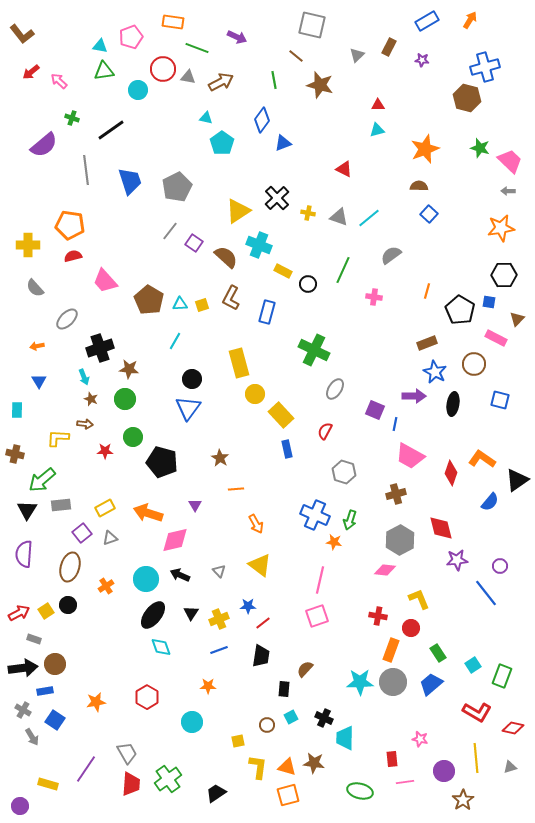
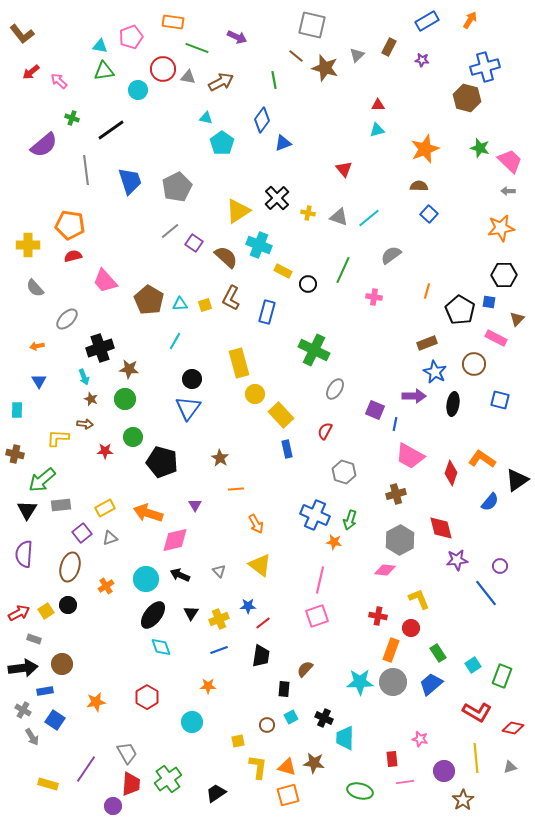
brown star at (320, 85): moved 5 px right, 17 px up
red triangle at (344, 169): rotated 24 degrees clockwise
gray line at (170, 231): rotated 12 degrees clockwise
yellow square at (202, 305): moved 3 px right
brown circle at (55, 664): moved 7 px right
purple circle at (20, 806): moved 93 px right
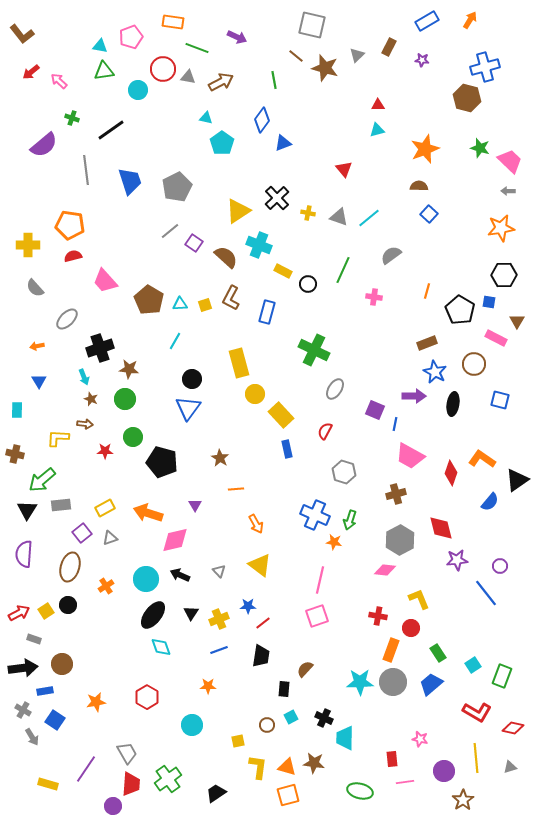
brown triangle at (517, 319): moved 2 px down; rotated 14 degrees counterclockwise
cyan circle at (192, 722): moved 3 px down
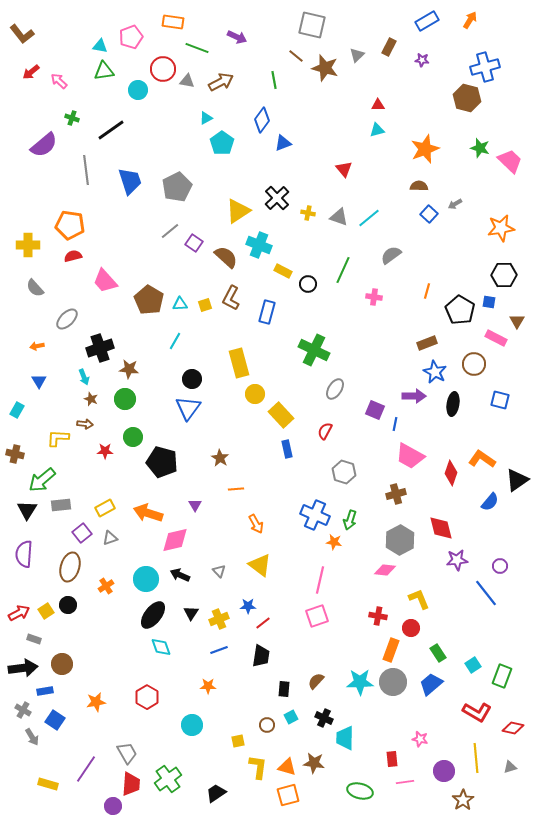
gray triangle at (188, 77): moved 1 px left, 4 px down
cyan triangle at (206, 118): rotated 40 degrees counterclockwise
gray arrow at (508, 191): moved 53 px left, 13 px down; rotated 32 degrees counterclockwise
cyan rectangle at (17, 410): rotated 28 degrees clockwise
brown semicircle at (305, 669): moved 11 px right, 12 px down
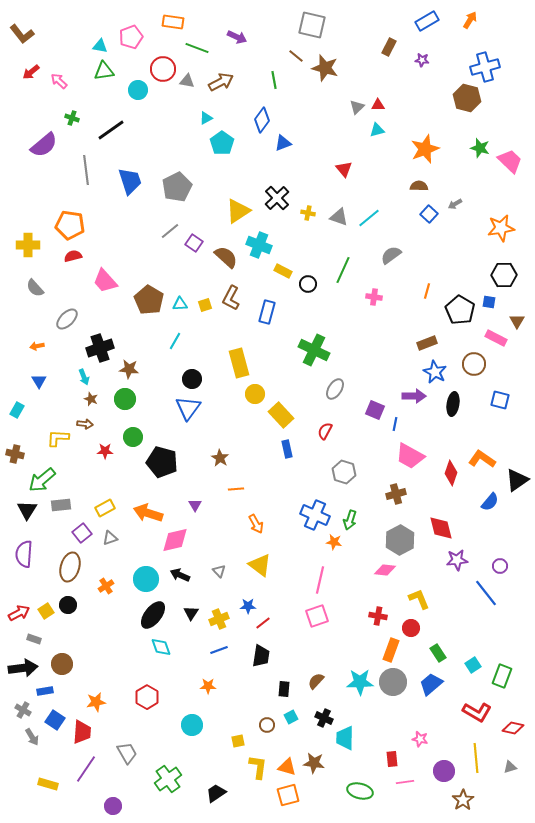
gray triangle at (357, 55): moved 52 px down
red trapezoid at (131, 784): moved 49 px left, 52 px up
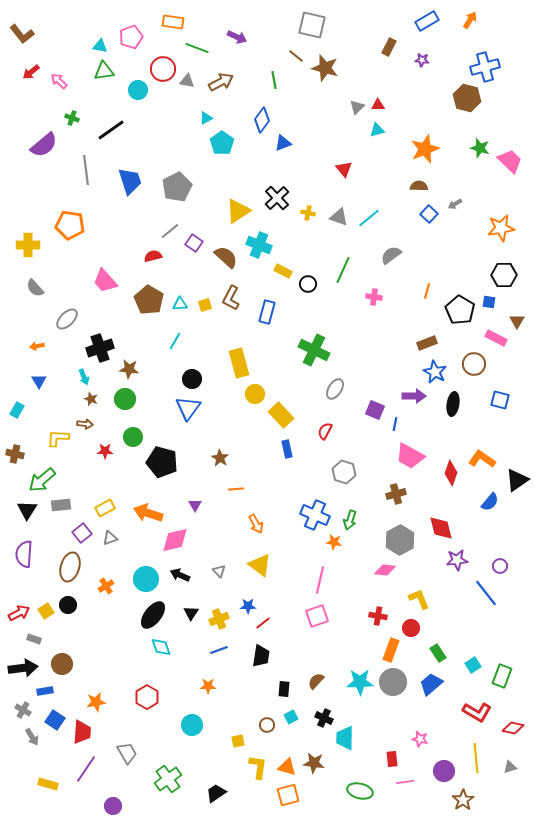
red semicircle at (73, 256): moved 80 px right
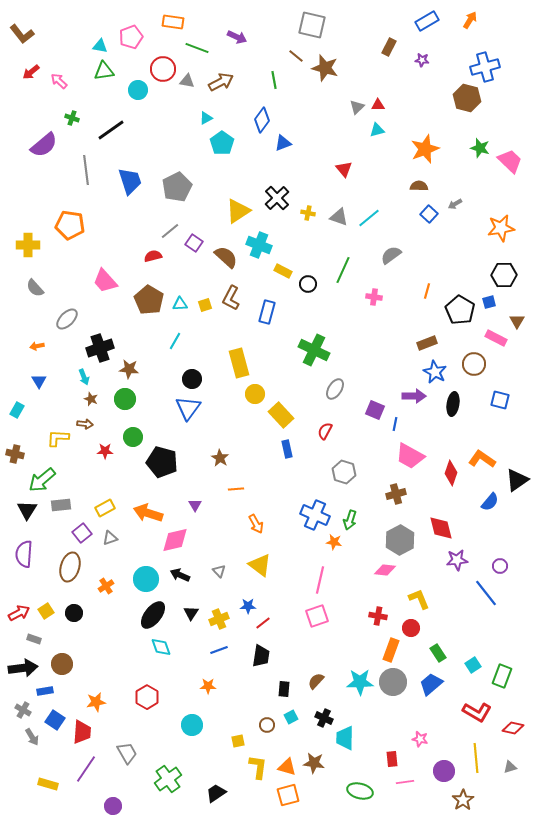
blue square at (489, 302): rotated 24 degrees counterclockwise
black circle at (68, 605): moved 6 px right, 8 px down
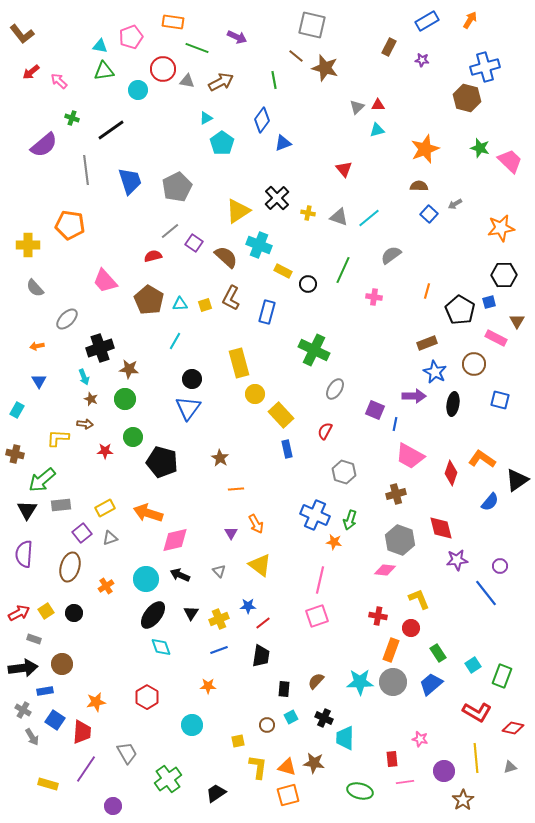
purple triangle at (195, 505): moved 36 px right, 28 px down
gray hexagon at (400, 540): rotated 12 degrees counterclockwise
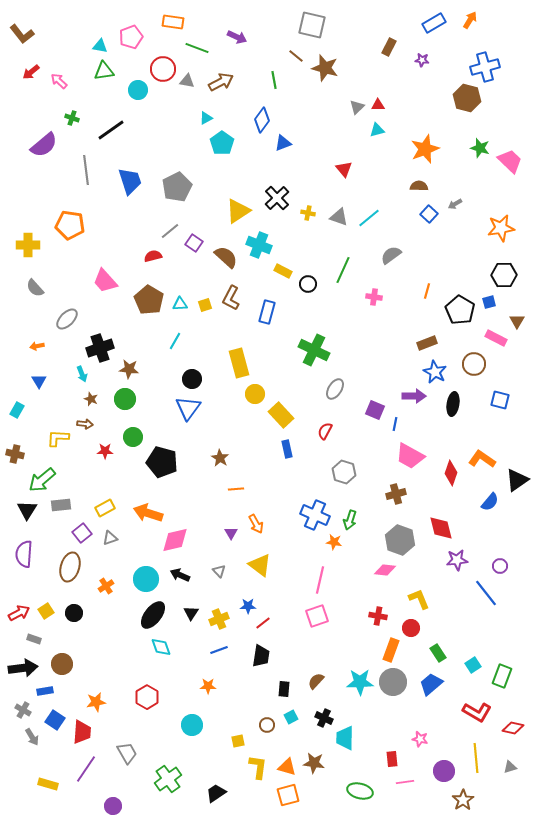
blue rectangle at (427, 21): moved 7 px right, 2 px down
cyan arrow at (84, 377): moved 2 px left, 3 px up
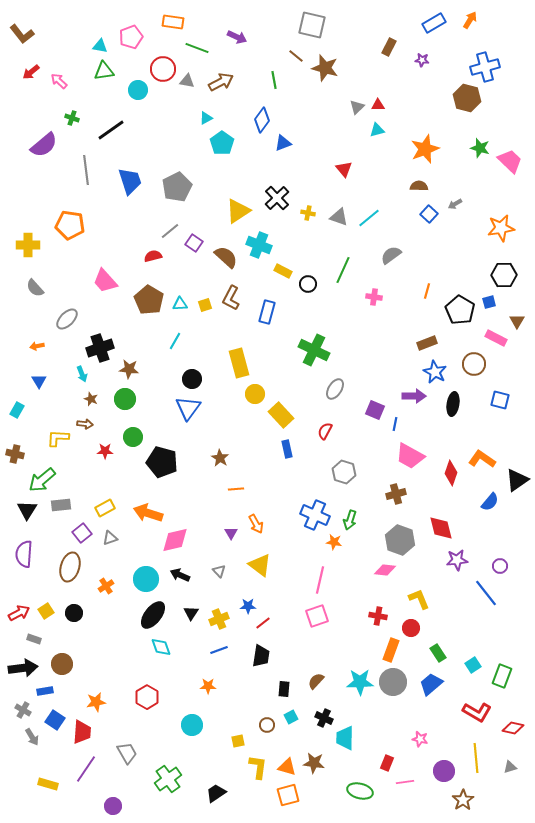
red rectangle at (392, 759): moved 5 px left, 4 px down; rotated 28 degrees clockwise
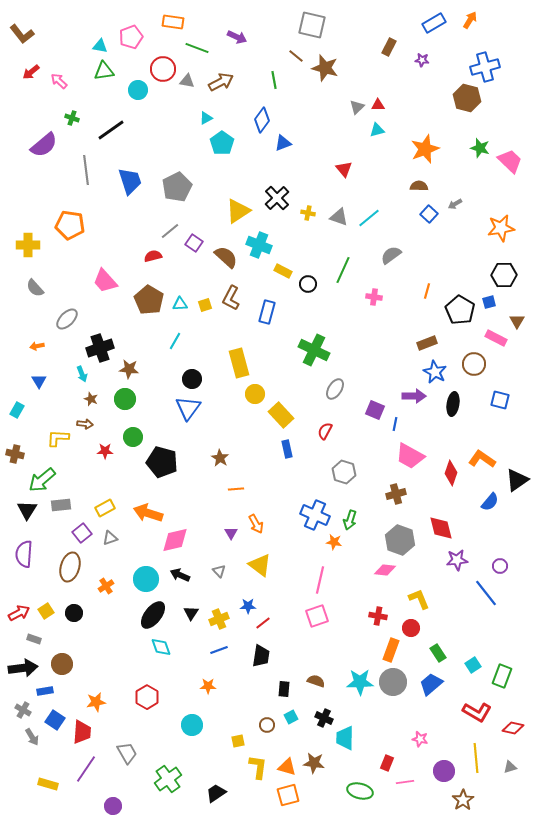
brown semicircle at (316, 681): rotated 66 degrees clockwise
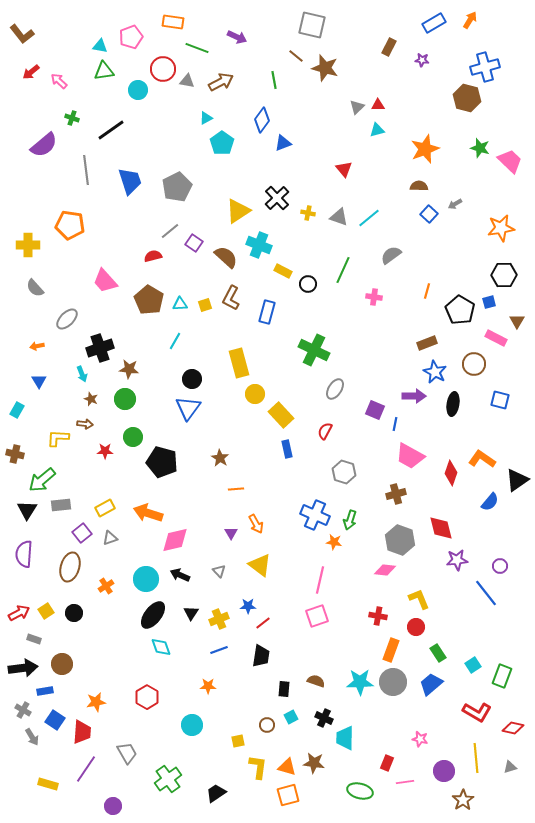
red circle at (411, 628): moved 5 px right, 1 px up
